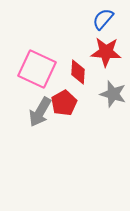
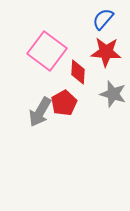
pink square: moved 10 px right, 18 px up; rotated 12 degrees clockwise
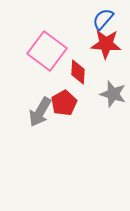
red star: moved 8 px up
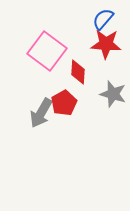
gray arrow: moved 1 px right, 1 px down
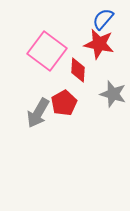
red star: moved 7 px left; rotated 8 degrees clockwise
red diamond: moved 2 px up
gray arrow: moved 3 px left
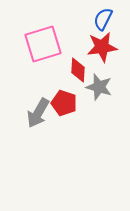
blue semicircle: rotated 15 degrees counterclockwise
red star: moved 3 px right, 3 px down; rotated 20 degrees counterclockwise
pink square: moved 4 px left, 7 px up; rotated 36 degrees clockwise
gray star: moved 14 px left, 7 px up
red pentagon: rotated 25 degrees counterclockwise
